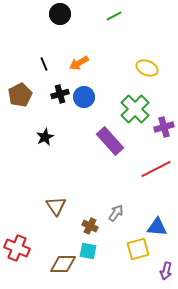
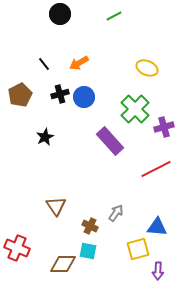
black line: rotated 16 degrees counterclockwise
purple arrow: moved 8 px left; rotated 12 degrees counterclockwise
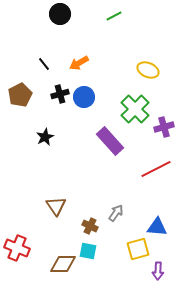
yellow ellipse: moved 1 px right, 2 px down
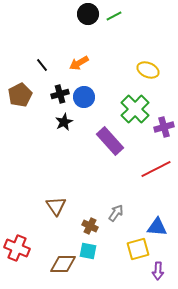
black circle: moved 28 px right
black line: moved 2 px left, 1 px down
black star: moved 19 px right, 15 px up
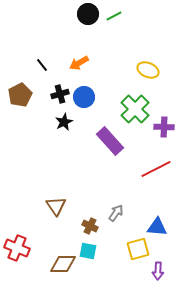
purple cross: rotated 18 degrees clockwise
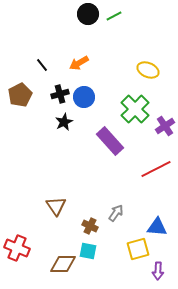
purple cross: moved 1 px right, 1 px up; rotated 36 degrees counterclockwise
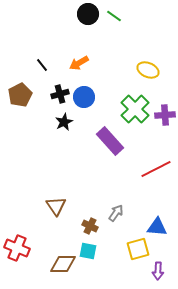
green line: rotated 63 degrees clockwise
purple cross: moved 11 px up; rotated 30 degrees clockwise
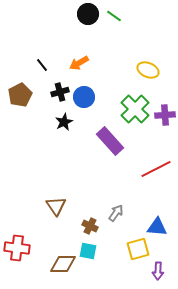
black cross: moved 2 px up
red cross: rotated 15 degrees counterclockwise
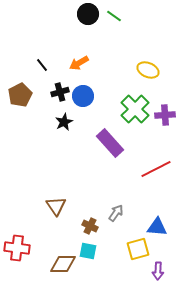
blue circle: moved 1 px left, 1 px up
purple rectangle: moved 2 px down
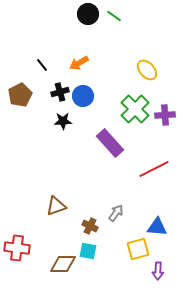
yellow ellipse: moved 1 px left; rotated 25 degrees clockwise
black star: moved 1 px left, 1 px up; rotated 24 degrees clockwise
red line: moved 2 px left
brown triangle: rotated 45 degrees clockwise
